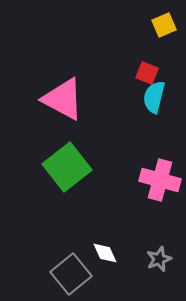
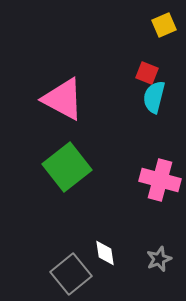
white diamond: rotated 16 degrees clockwise
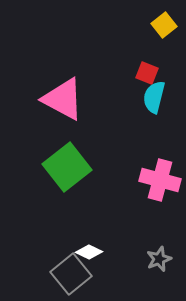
yellow square: rotated 15 degrees counterclockwise
white diamond: moved 16 px left, 1 px up; rotated 56 degrees counterclockwise
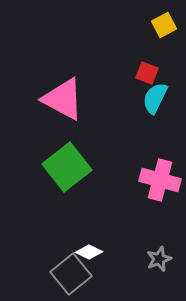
yellow square: rotated 10 degrees clockwise
cyan semicircle: moved 1 px right, 1 px down; rotated 12 degrees clockwise
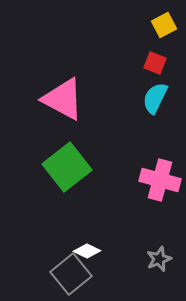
red square: moved 8 px right, 10 px up
white diamond: moved 2 px left, 1 px up
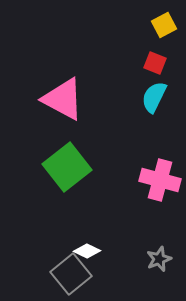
cyan semicircle: moved 1 px left, 1 px up
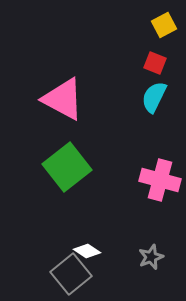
white diamond: rotated 8 degrees clockwise
gray star: moved 8 px left, 2 px up
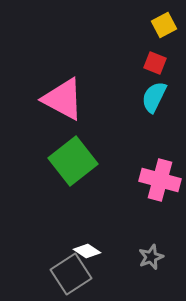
green square: moved 6 px right, 6 px up
gray square: rotated 6 degrees clockwise
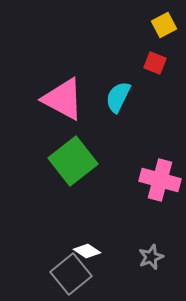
cyan semicircle: moved 36 px left
gray square: rotated 6 degrees counterclockwise
